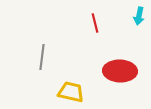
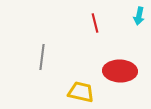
yellow trapezoid: moved 10 px right
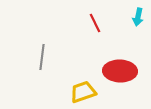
cyan arrow: moved 1 px left, 1 px down
red line: rotated 12 degrees counterclockwise
yellow trapezoid: moved 2 px right; rotated 32 degrees counterclockwise
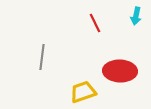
cyan arrow: moved 2 px left, 1 px up
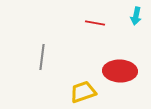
red line: rotated 54 degrees counterclockwise
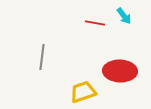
cyan arrow: moved 12 px left; rotated 48 degrees counterclockwise
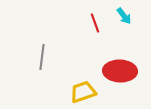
red line: rotated 60 degrees clockwise
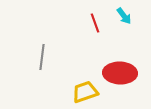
red ellipse: moved 2 px down
yellow trapezoid: moved 2 px right
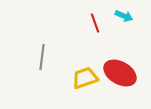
cyan arrow: rotated 30 degrees counterclockwise
red ellipse: rotated 28 degrees clockwise
yellow trapezoid: moved 14 px up
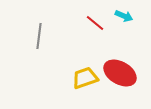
red line: rotated 30 degrees counterclockwise
gray line: moved 3 px left, 21 px up
